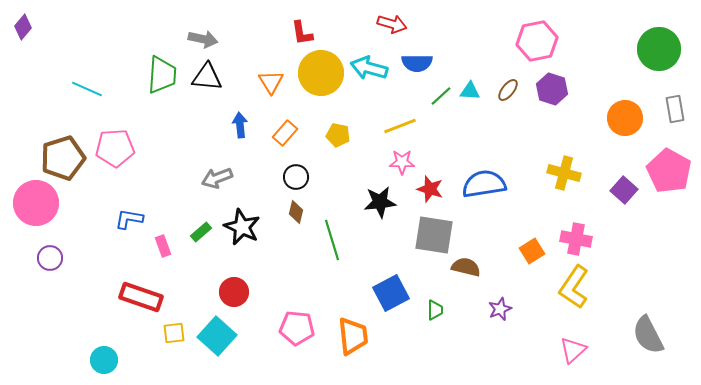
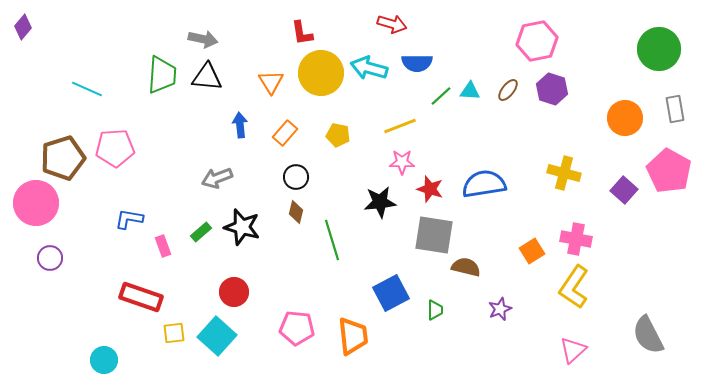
black star at (242, 227): rotated 9 degrees counterclockwise
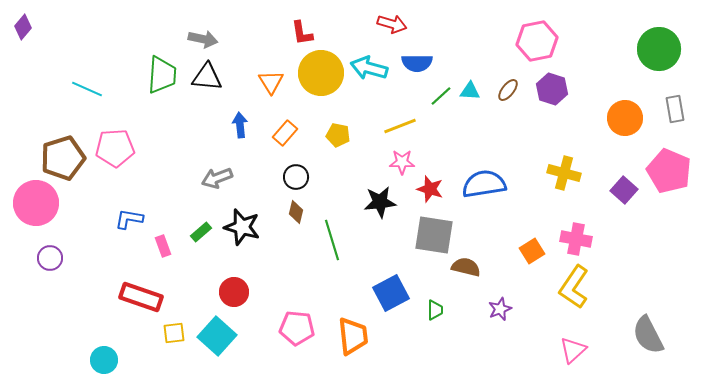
pink pentagon at (669, 171): rotated 6 degrees counterclockwise
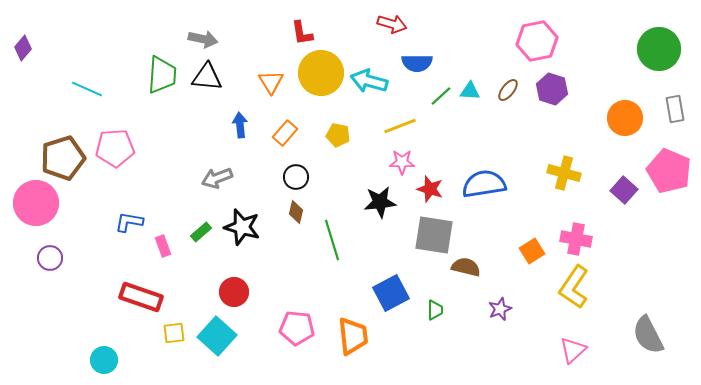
purple diamond at (23, 27): moved 21 px down
cyan arrow at (369, 68): moved 13 px down
blue L-shape at (129, 219): moved 3 px down
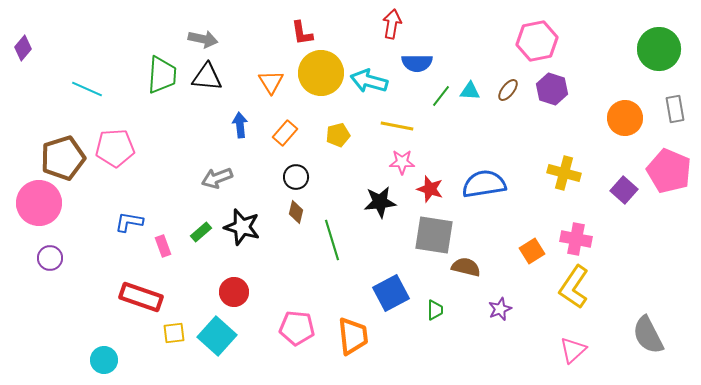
red arrow at (392, 24): rotated 96 degrees counterclockwise
green line at (441, 96): rotated 10 degrees counterclockwise
yellow line at (400, 126): moved 3 px left; rotated 32 degrees clockwise
yellow pentagon at (338, 135): rotated 25 degrees counterclockwise
pink circle at (36, 203): moved 3 px right
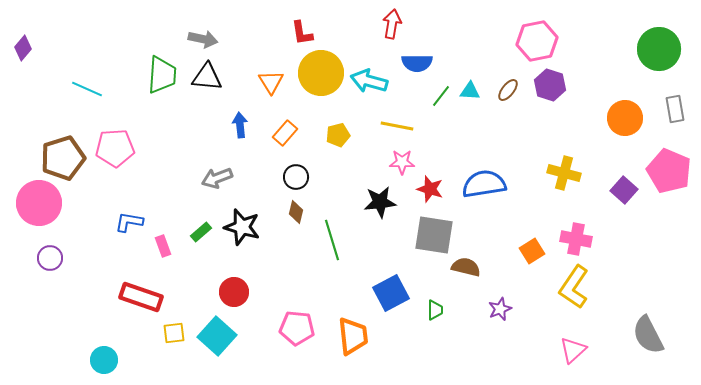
purple hexagon at (552, 89): moved 2 px left, 4 px up
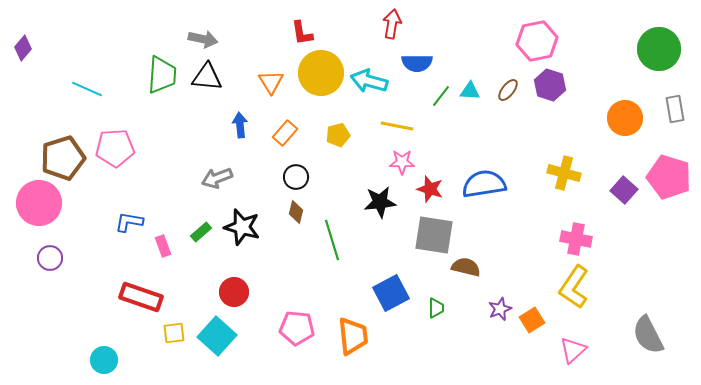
pink pentagon at (669, 171): moved 6 px down; rotated 6 degrees counterclockwise
orange square at (532, 251): moved 69 px down
green trapezoid at (435, 310): moved 1 px right, 2 px up
